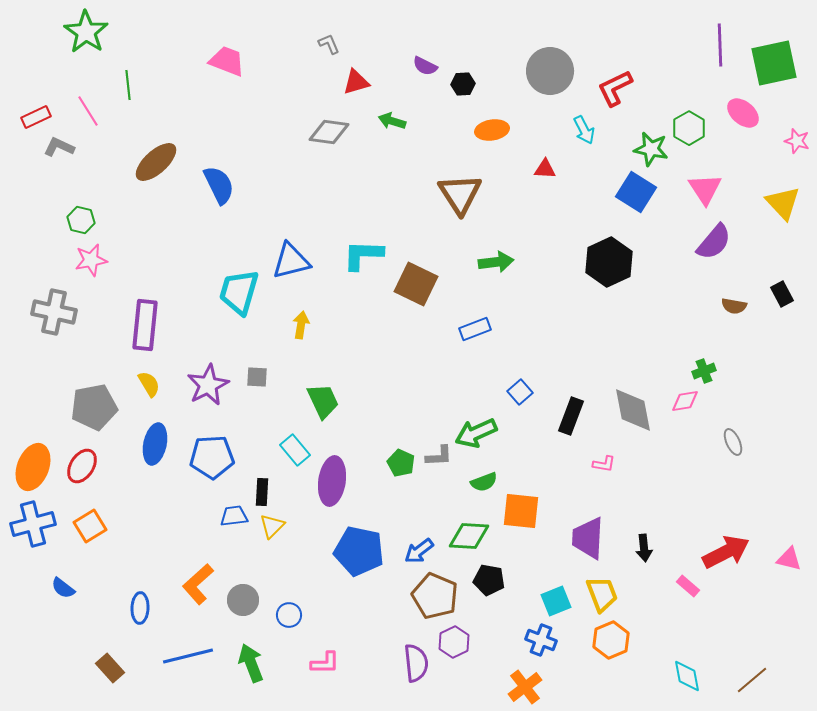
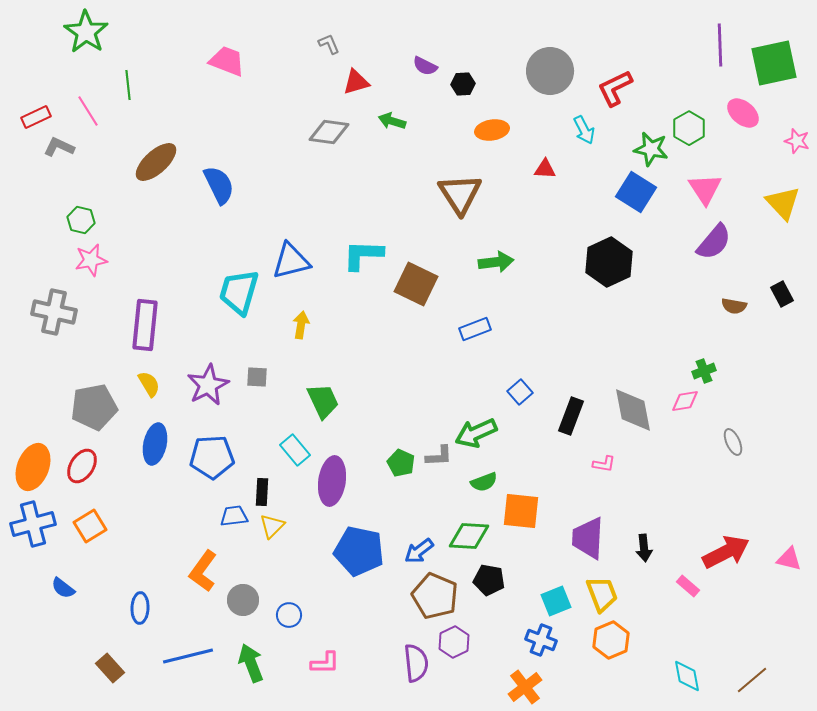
orange L-shape at (198, 584): moved 5 px right, 13 px up; rotated 12 degrees counterclockwise
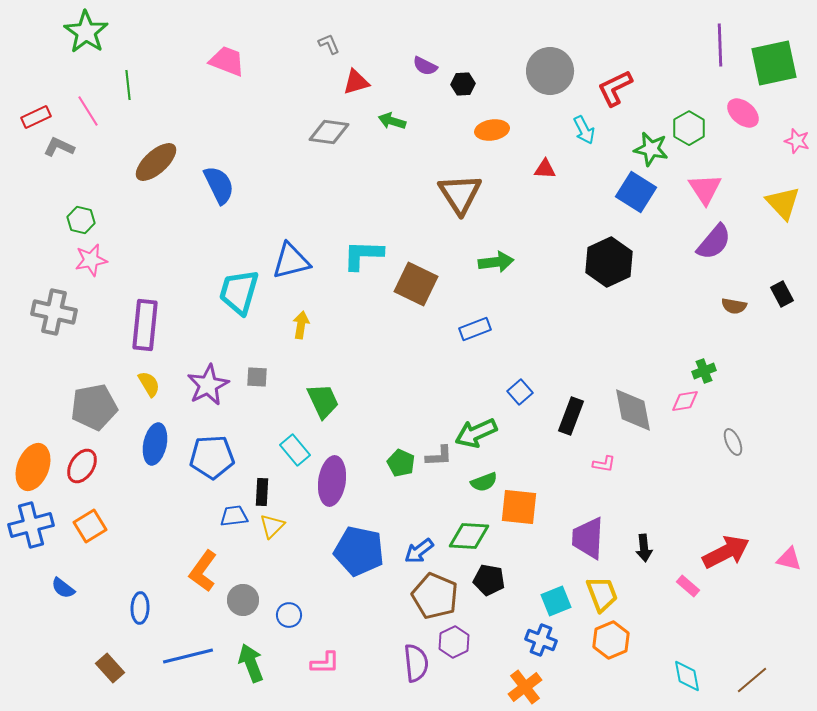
orange square at (521, 511): moved 2 px left, 4 px up
blue cross at (33, 524): moved 2 px left, 1 px down
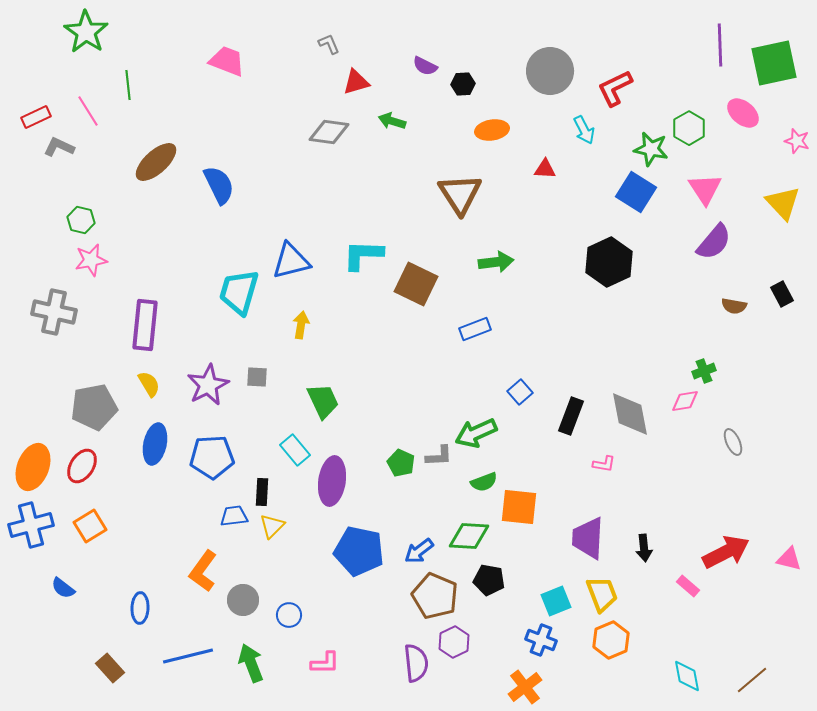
gray diamond at (633, 410): moved 3 px left, 4 px down
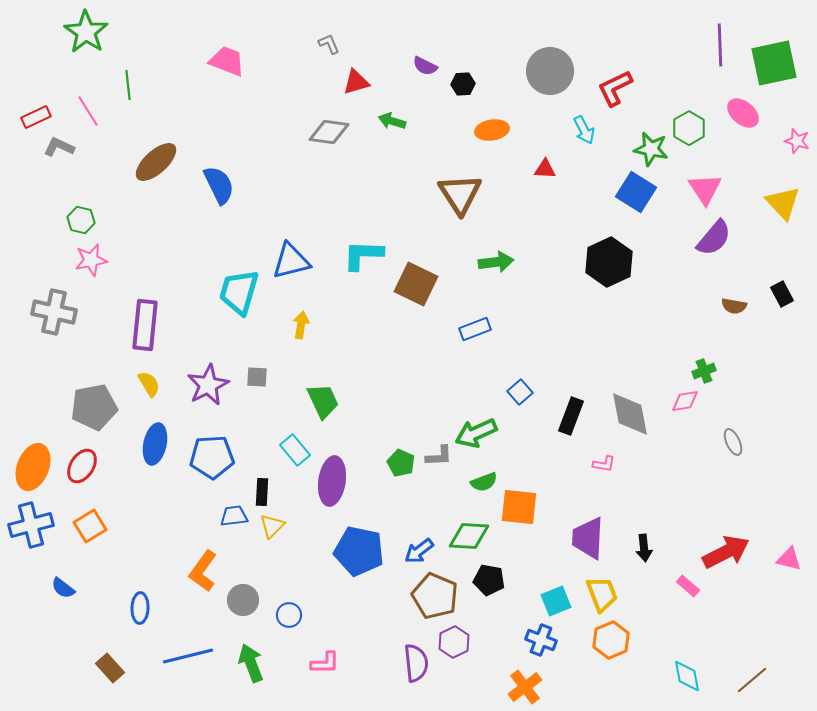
purple semicircle at (714, 242): moved 4 px up
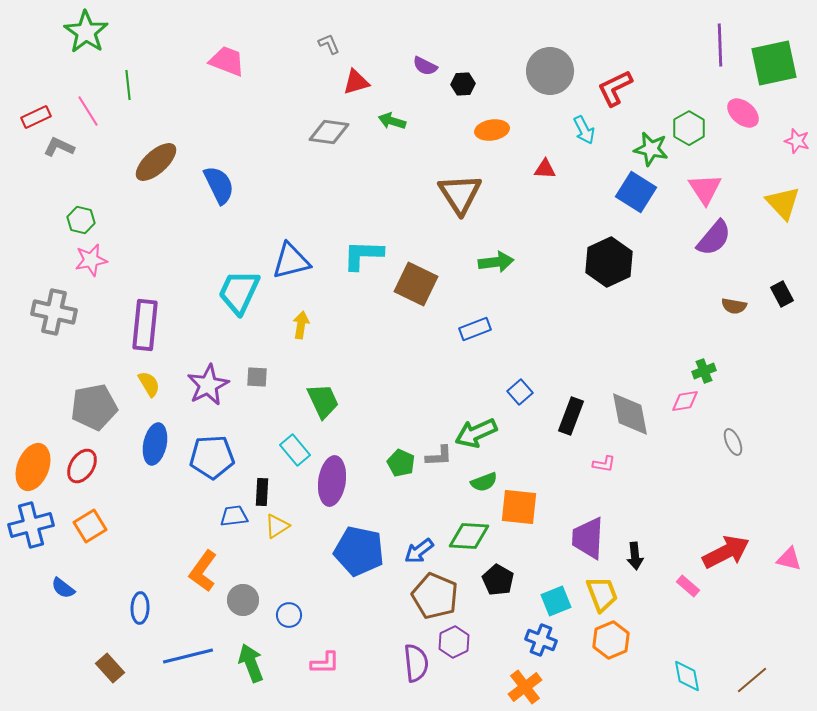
cyan trapezoid at (239, 292): rotated 9 degrees clockwise
yellow triangle at (272, 526): moved 5 px right; rotated 12 degrees clockwise
black arrow at (644, 548): moved 9 px left, 8 px down
black pentagon at (489, 580): moved 9 px right; rotated 20 degrees clockwise
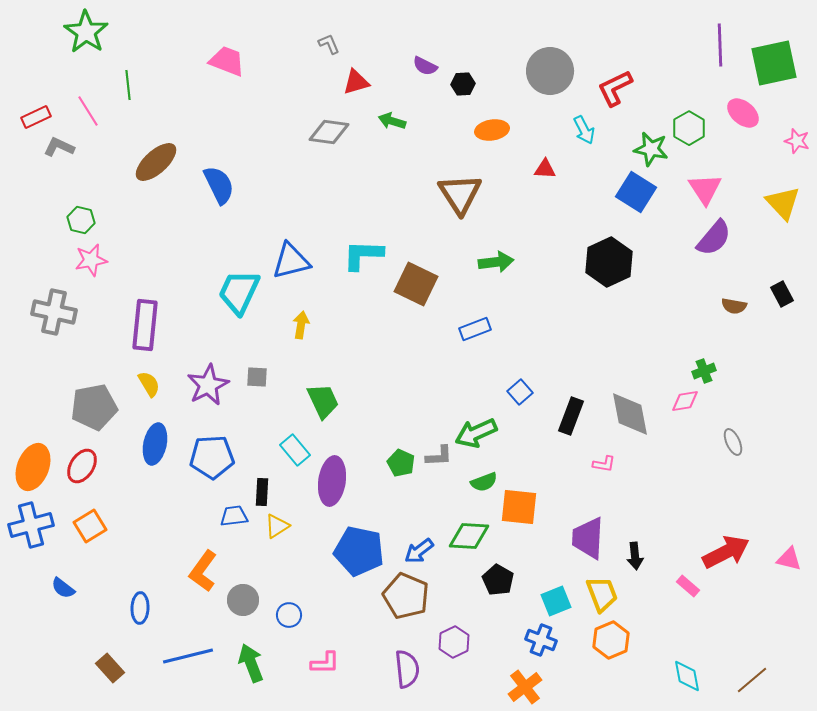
brown pentagon at (435, 596): moved 29 px left
purple semicircle at (416, 663): moved 9 px left, 6 px down
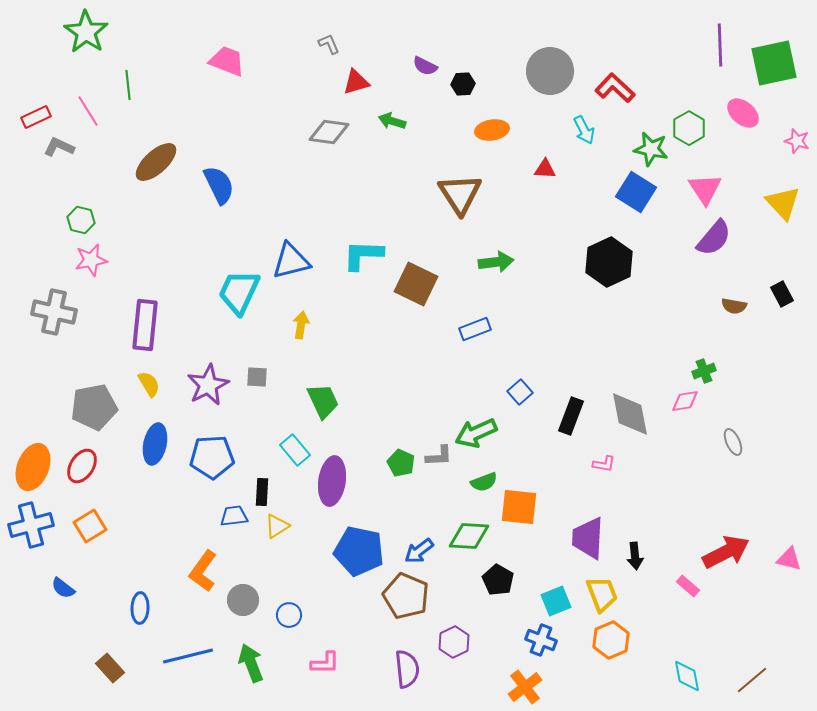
red L-shape at (615, 88): rotated 69 degrees clockwise
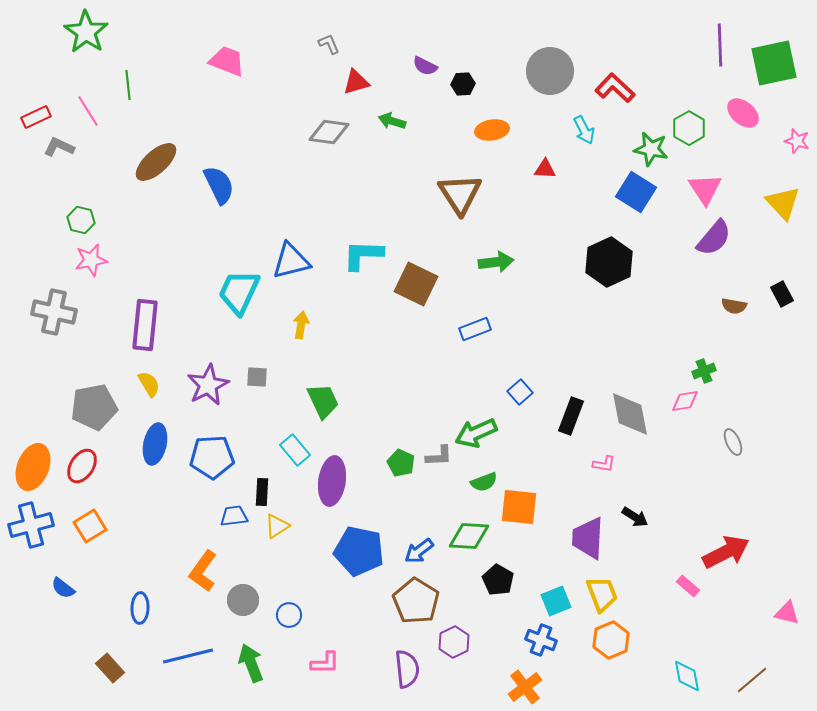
black arrow at (635, 556): moved 39 px up; rotated 52 degrees counterclockwise
pink triangle at (789, 559): moved 2 px left, 54 px down
brown pentagon at (406, 596): moved 10 px right, 5 px down; rotated 9 degrees clockwise
